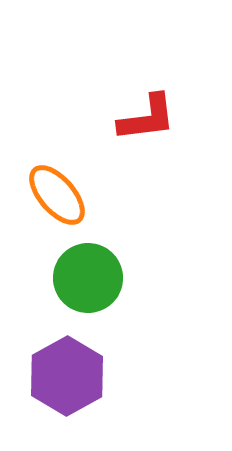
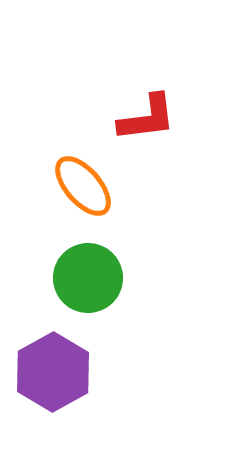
orange ellipse: moved 26 px right, 9 px up
purple hexagon: moved 14 px left, 4 px up
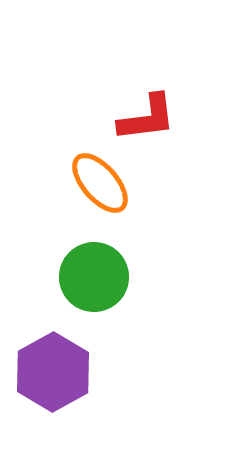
orange ellipse: moved 17 px right, 3 px up
green circle: moved 6 px right, 1 px up
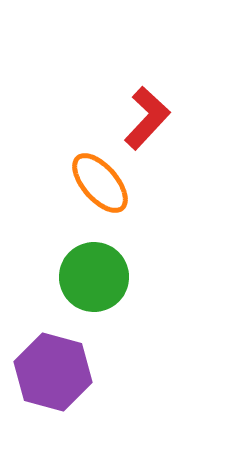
red L-shape: rotated 40 degrees counterclockwise
purple hexagon: rotated 16 degrees counterclockwise
